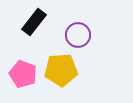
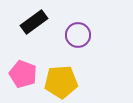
black rectangle: rotated 16 degrees clockwise
yellow pentagon: moved 12 px down
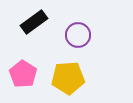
pink pentagon: rotated 12 degrees clockwise
yellow pentagon: moved 7 px right, 4 px up
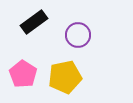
yellow pentagon: moved 3 px left, 1 px up; rotated 8 degrees counterclockwise
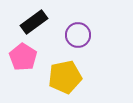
pink pentagon: moved 17 px up
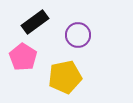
black rectangle: moved 1 px right
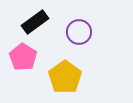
purple circle: moved 1 px right, 3 px up
yellow pentagon: rotated 24 degrees counterclockwise
